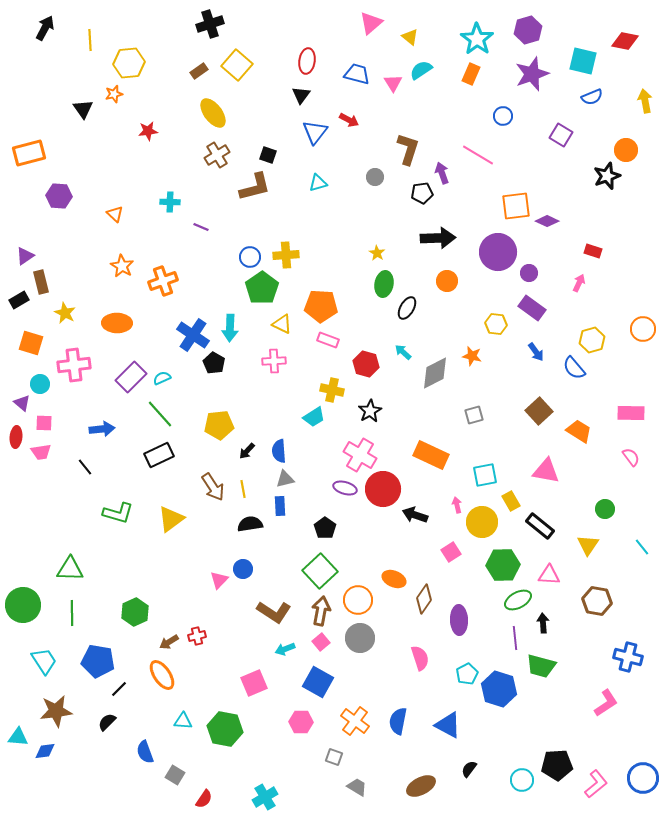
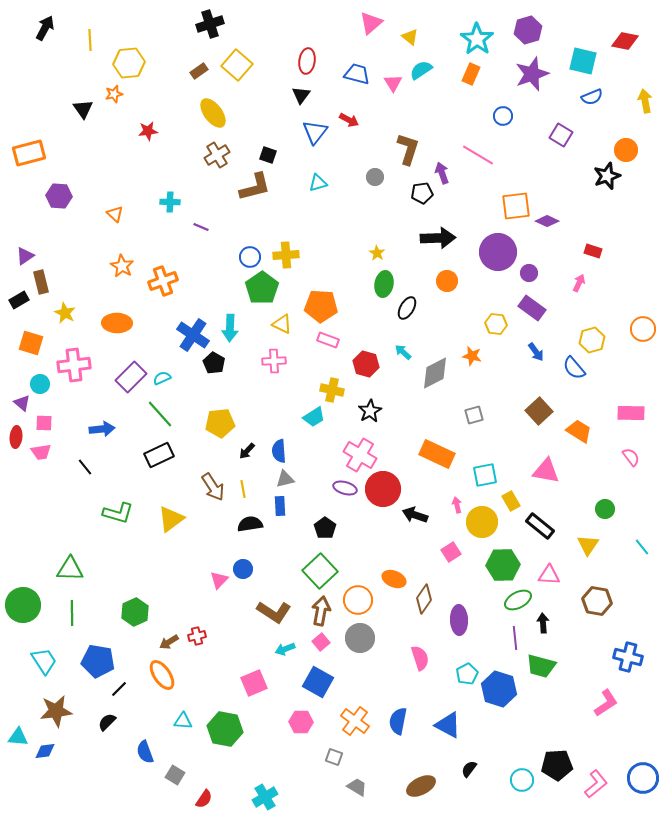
yellow pentagon at (219, 425): moved 1 px right, 2 px up
orange rectangle at (431, 455): moved 6 px right, 1 px up
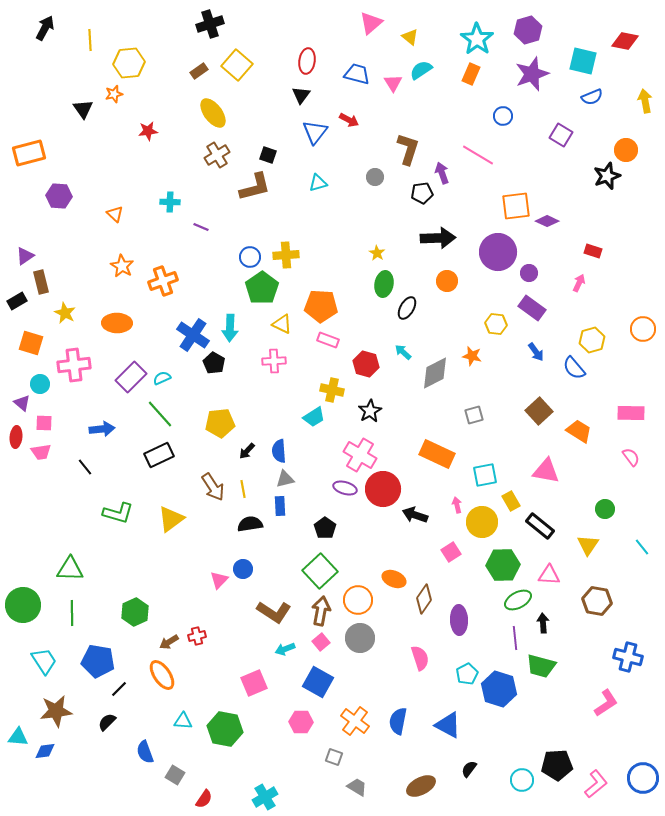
black rectangle at (19, 300): moved 2 px left, 1 px down
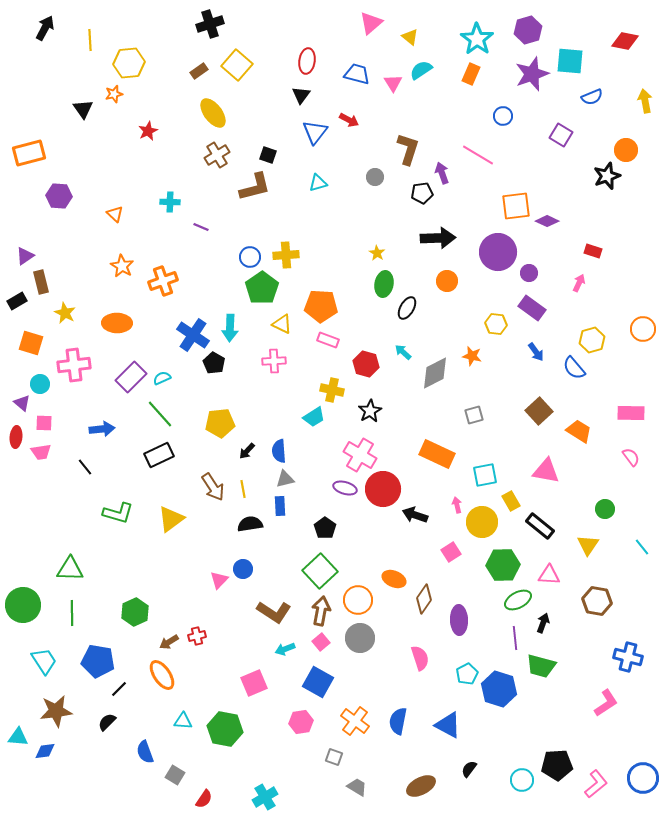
cyan square at (583, 61): moved 13 px left; rotated 8 degrees counterclockwise
red star at (148, 131): rotated 18 degrees counterclockwise
black arrow at (543, 623): rotated 24 degrees clockwise
pink hexagon at (301, 722): rotated 10 degrees counterclockwise
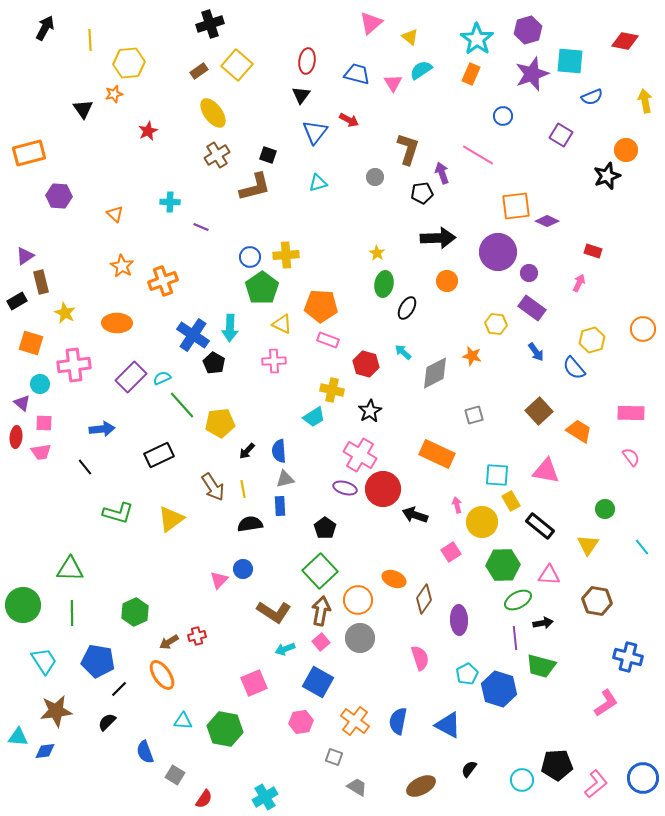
green line at (160, 414): moved 22 px right, 9 px up
cyan square at (485, 475): moved 12 px right; rotated 15 degrees clockwise
black arrow at (543, 623): rotated 60 degrees clockwise
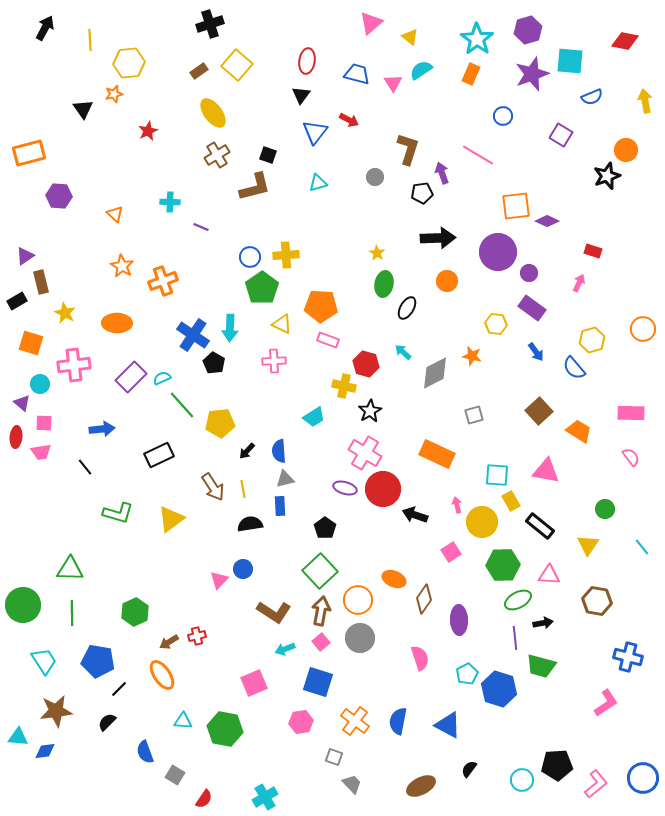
yellow cross at (332, 390): moved 12 px right, 4 px up
pink cross at (360, 455): moved 5 px right, 2 px up
blue square at (318, 682): rotated 12 degrees counterclockwise
gray trapezoid at (357, 787): moved 5 px left, 3 px up; rotated 15 degrees clockwise
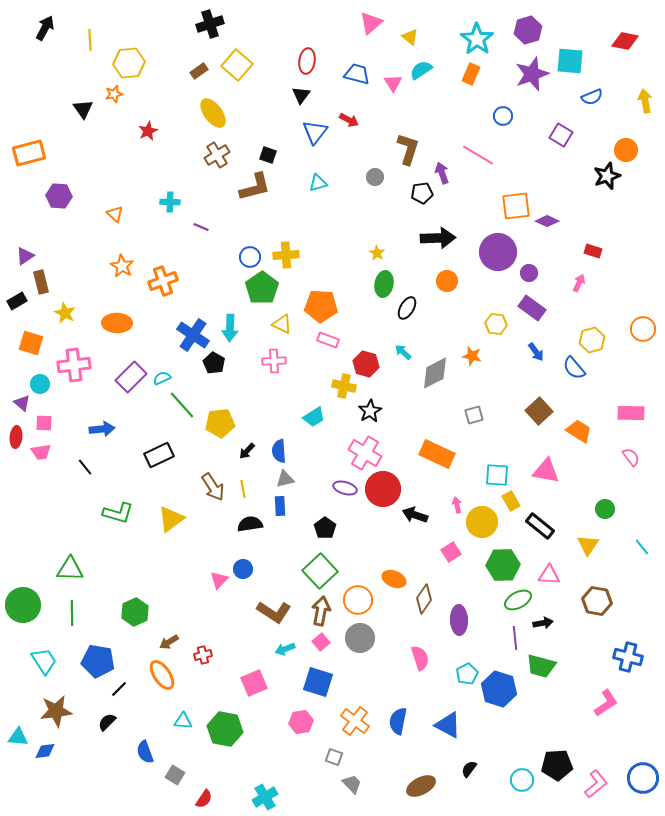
red cross at (197, 636): moved 6 px right, 19 px down
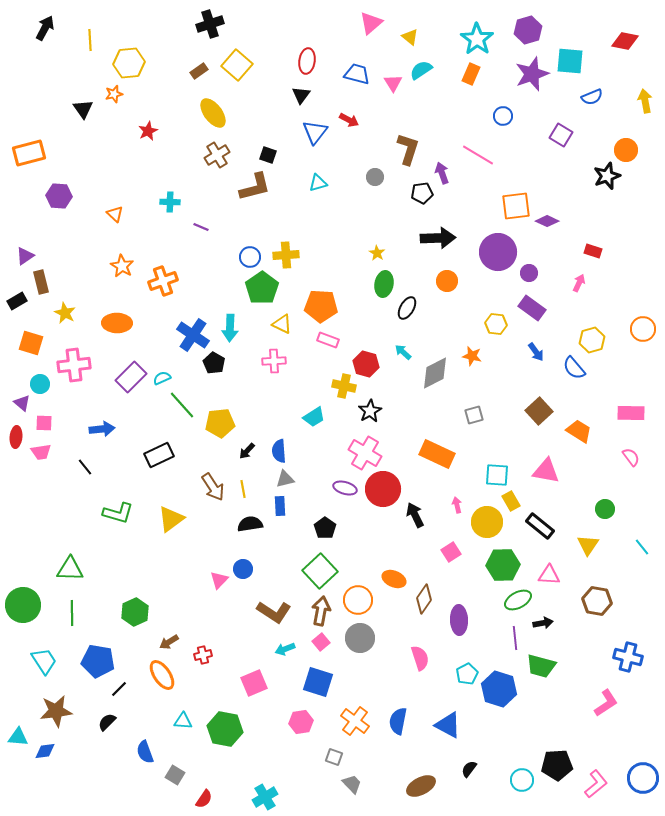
black arrow at (415, 515): rotated 45 degrees clockwise
yellow circle at (482, 522): moved 5 px right
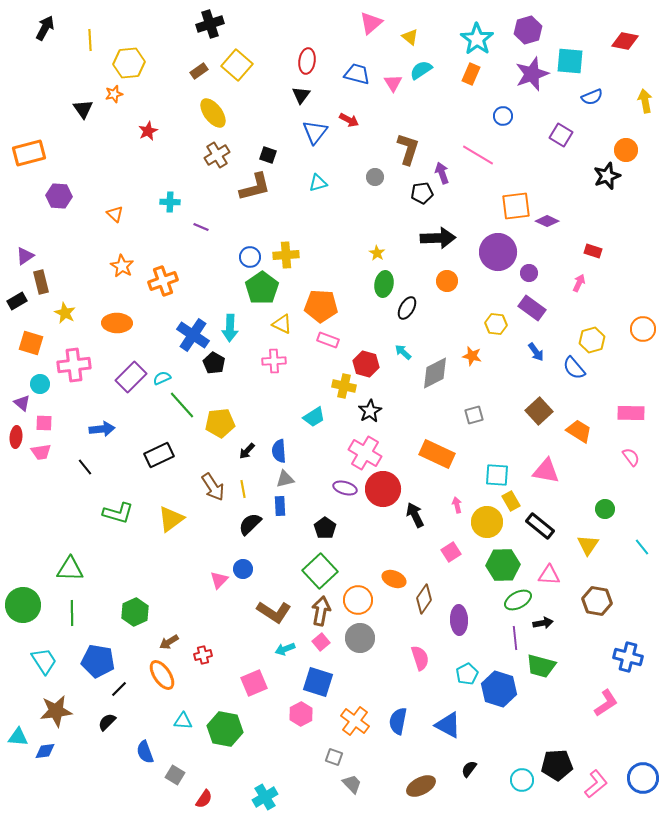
black semicircle at (250, 524): rotated 35 degrees counterclockwise
pink hexagon at (301, 722): moved 8 px up; rotated 20 degrees counterclockwise
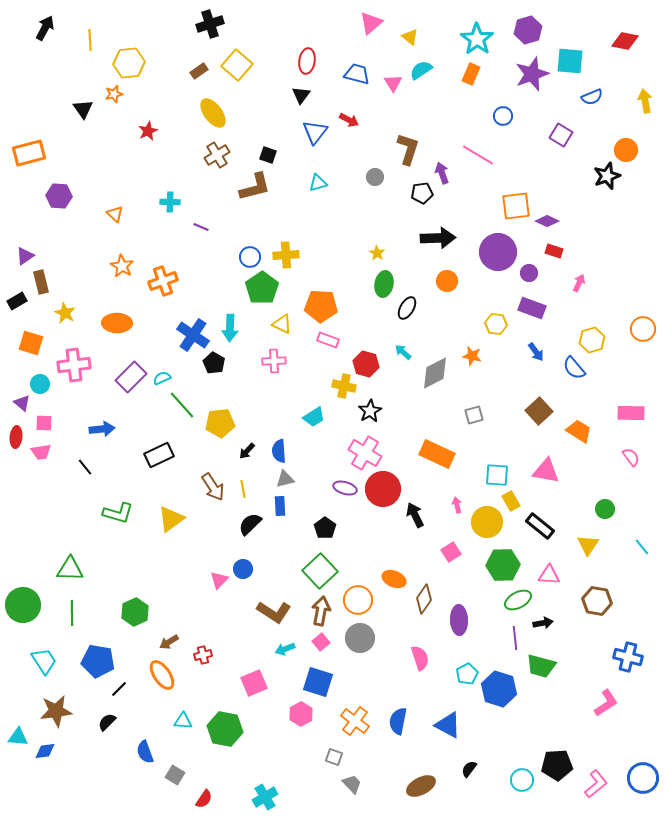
red rectangle at (593, 251): moved 39 px left
purple rectangle at (532, 308): rotated 16 degrees counterclockwise
